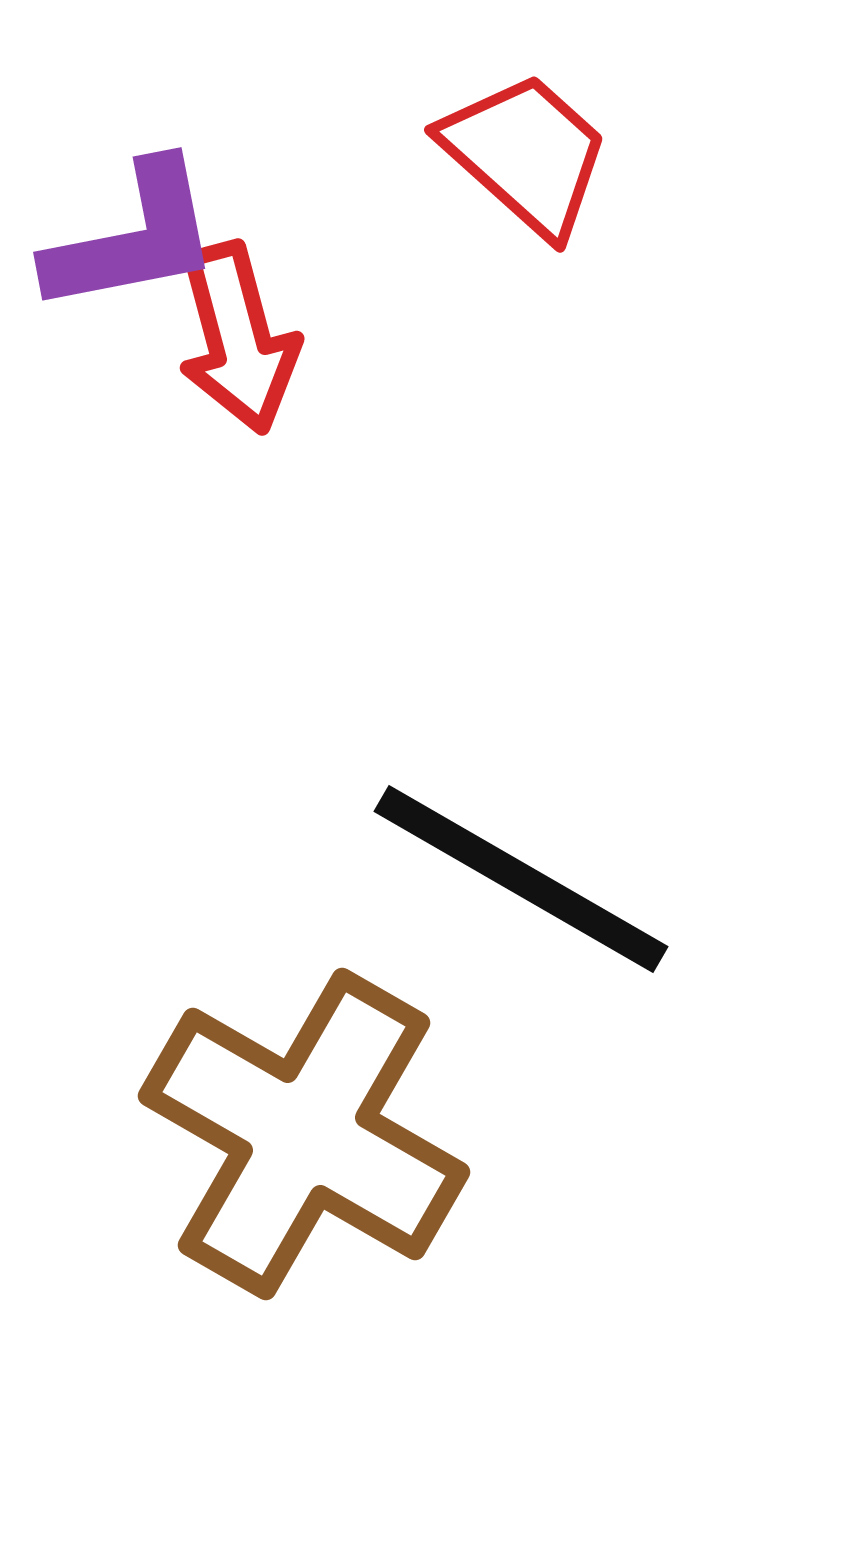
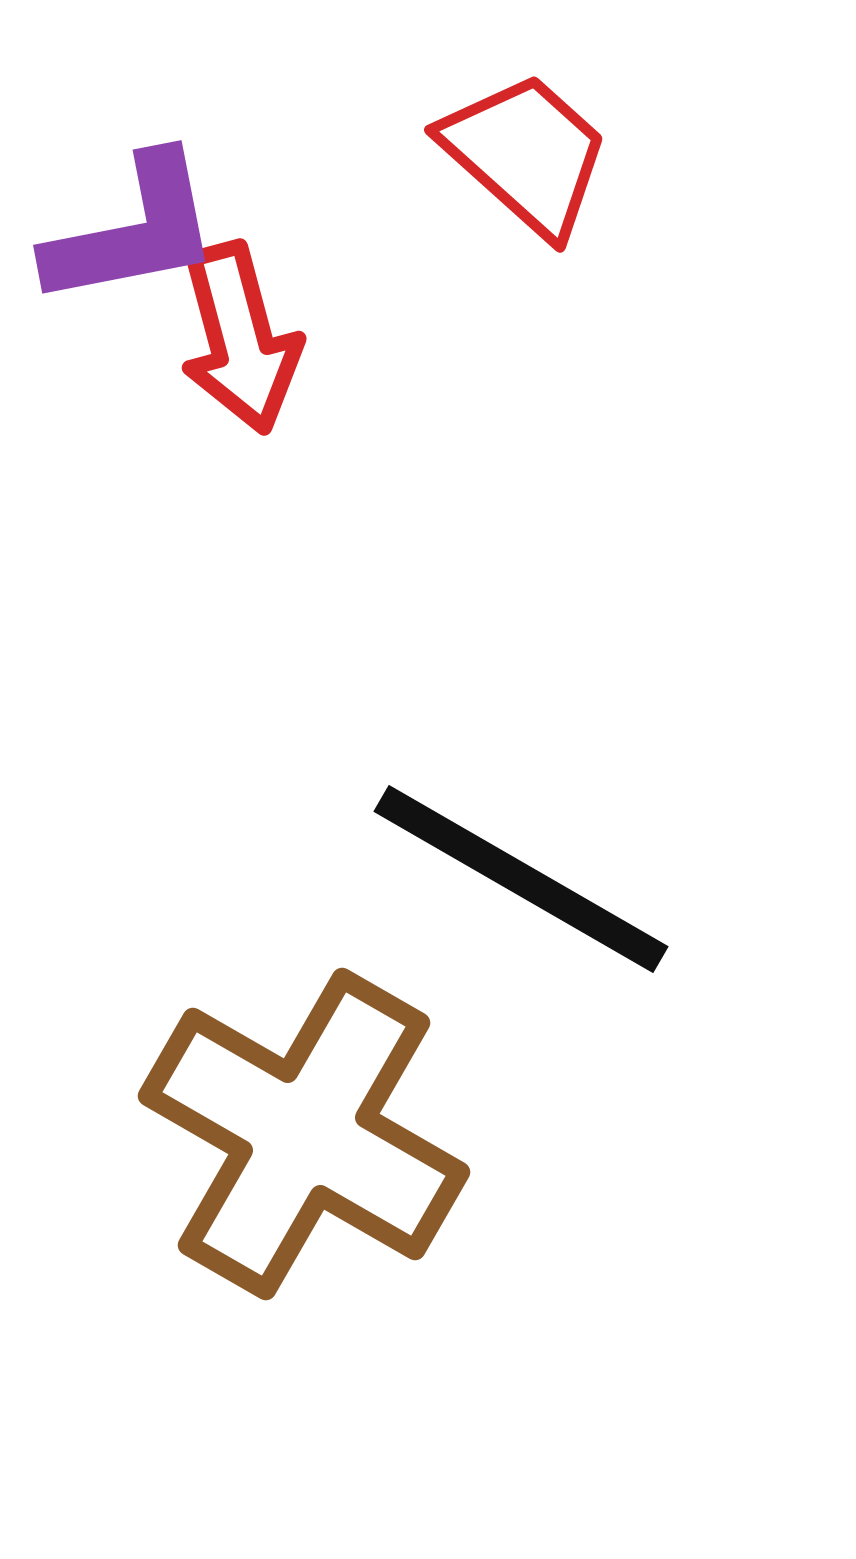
purple L-shape: moved 7 px up
red arrow: moved 2 px right
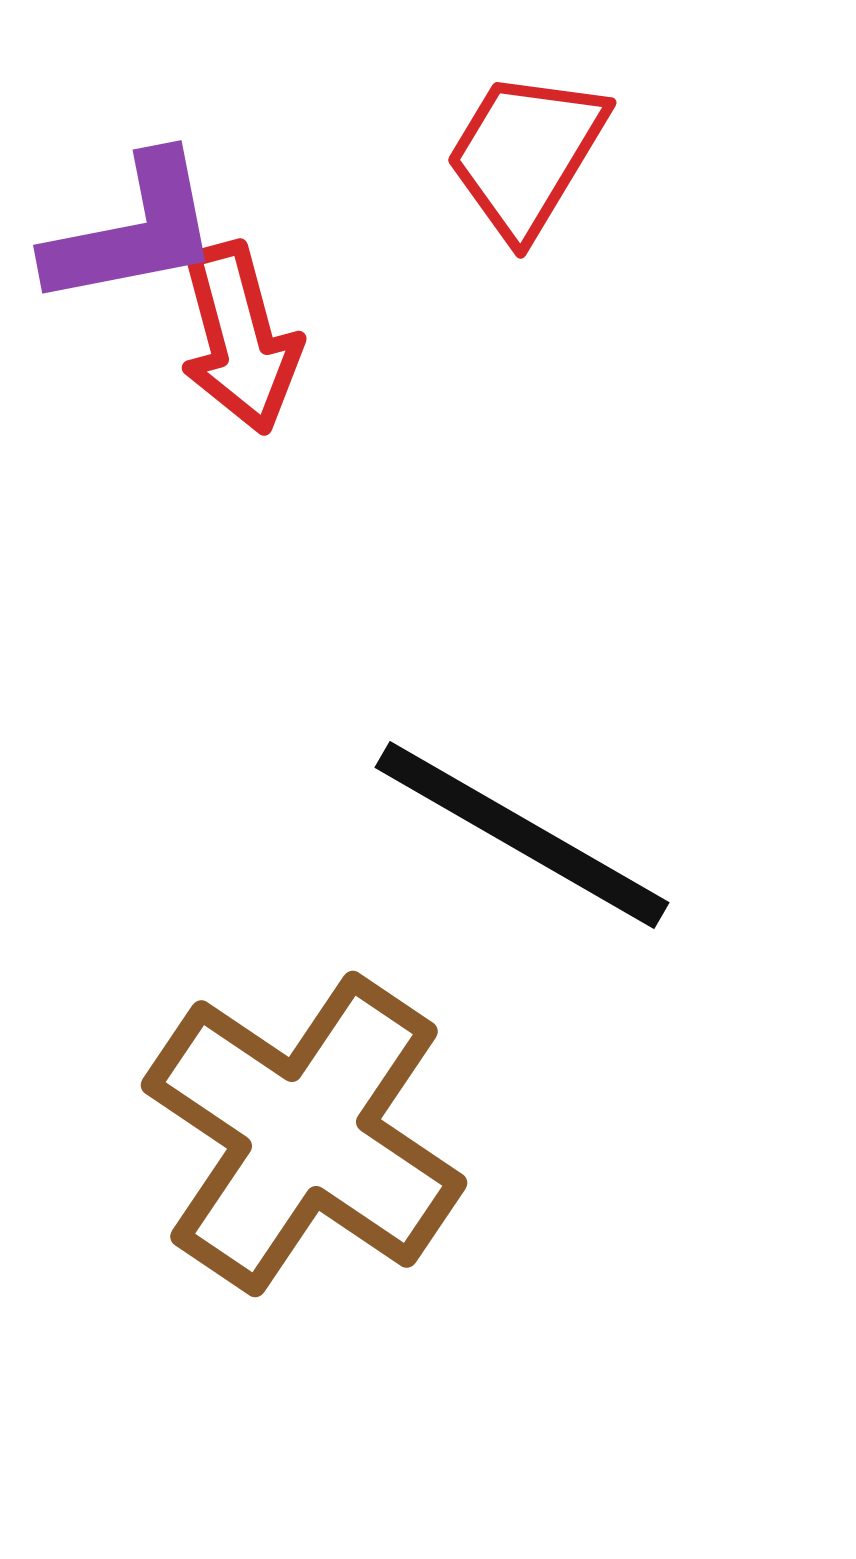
red trapezoid: rotated 101 degrees counterclockwise
black line: moved 1 px right, 44 px up
brown cross: rotated 4 degrees clockwise
